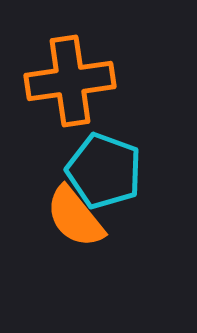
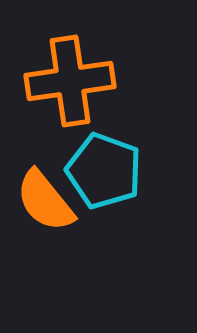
orange semicircle: moved 30 px left, 16 px up
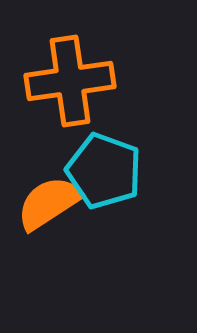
orange semicircle: moved 4 px right, 2 px down; rotated 96 degrees clockwise
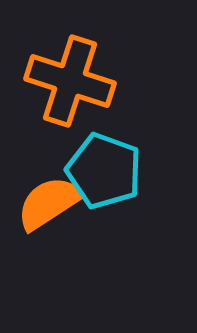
orange cross: rotated 26 degrees clockwise
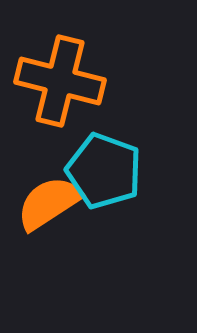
orange cross: moved 10 px left; rotated 4 degrees counterclockwise
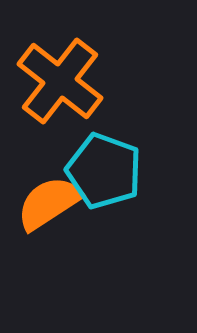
orange cross: rotated 24 degrees clockwise
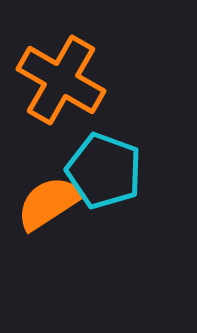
orange cross: moved 1 px right, 1 px up; rotated 8 degrees counterclockwise
